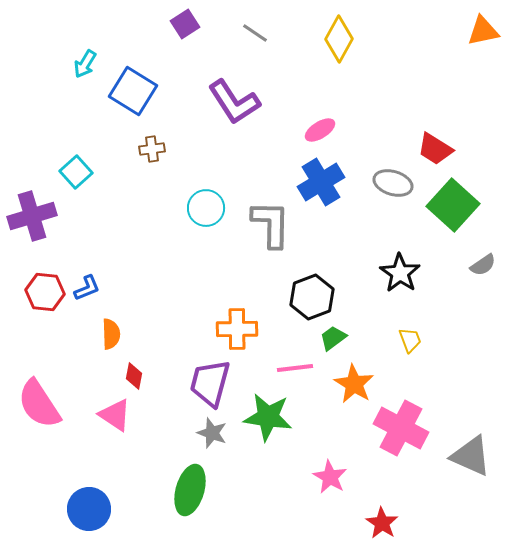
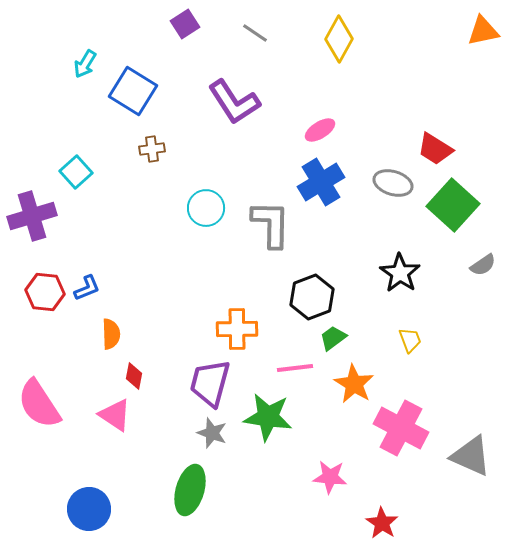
pink star: rotated 24 degrees counterclockwise
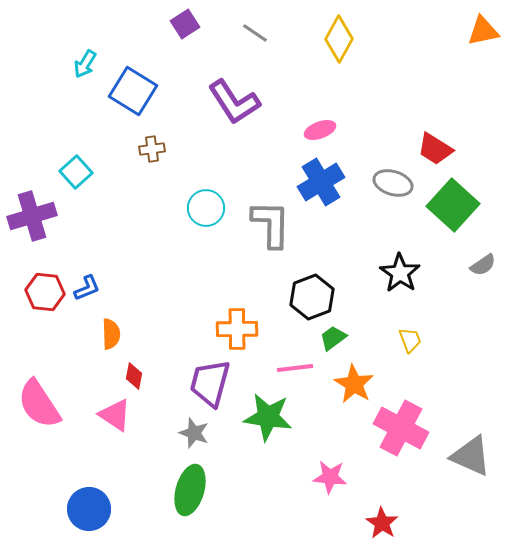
pink ellipse: rotated 12 degrees clockwise
gray star: moved 18 px left
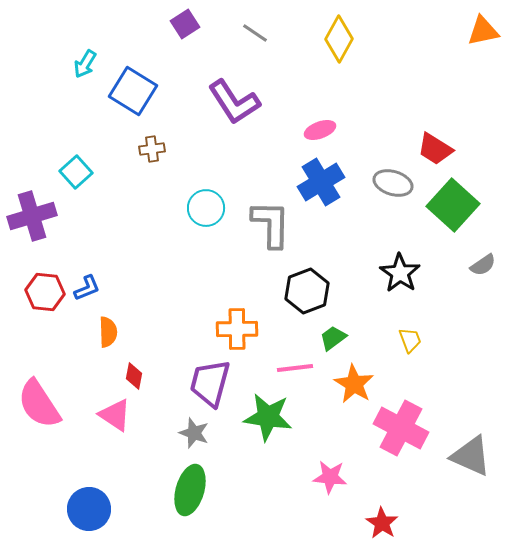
black hexagon: moved 5 px left, 6 px up
orange semicircle: moved 3 px left, 2 px up
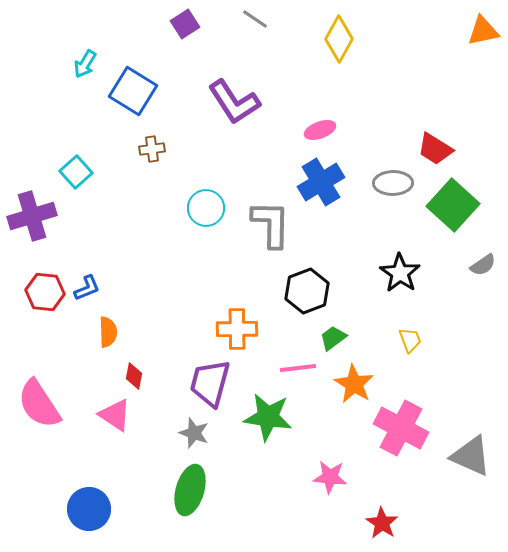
gray line: moved 14 px up
gray ellipse: rotated 18 degrees counterclockwise
pink line: moved 3 px right
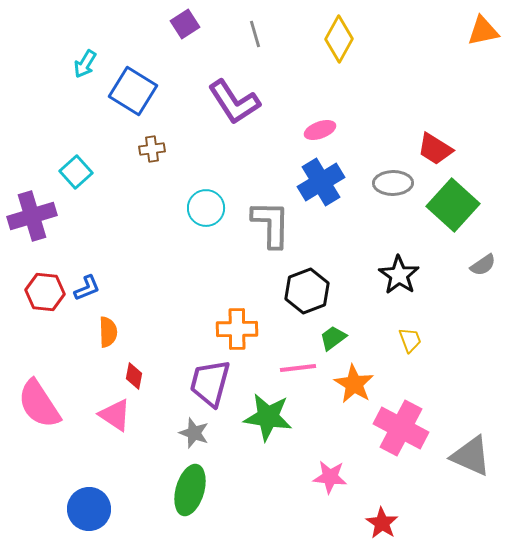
gray line: moved 15 px down; rotated 40 degrees clockwise
black star: moved 1 px left, 2 px down
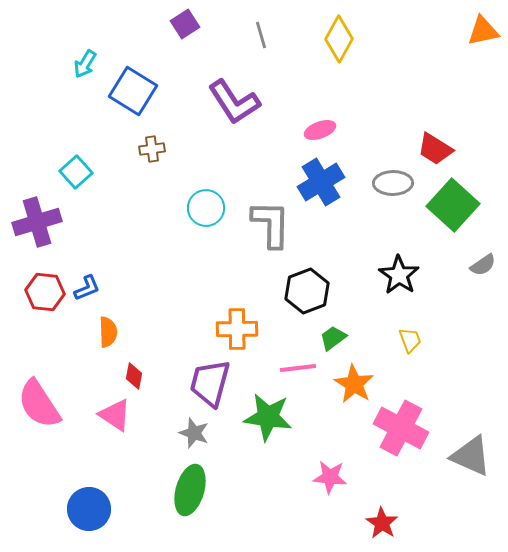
gray line: moved 6 px right, 1 px down
purple cross: moved 5 px right, 6 px down
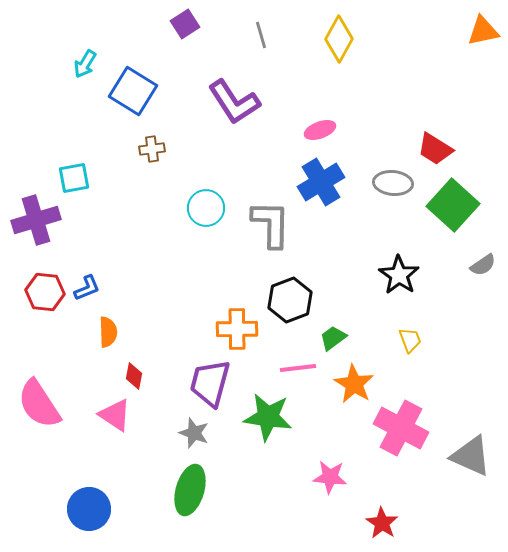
cyan square: moved 2 px left, 6 px down; rotated 32 degrees clockwise
gray ellipse: rotated 6 degrees clockwise
purple cross: moved 1 px left, 2 px up
black hexagon: moved 17 px left, 9 px down
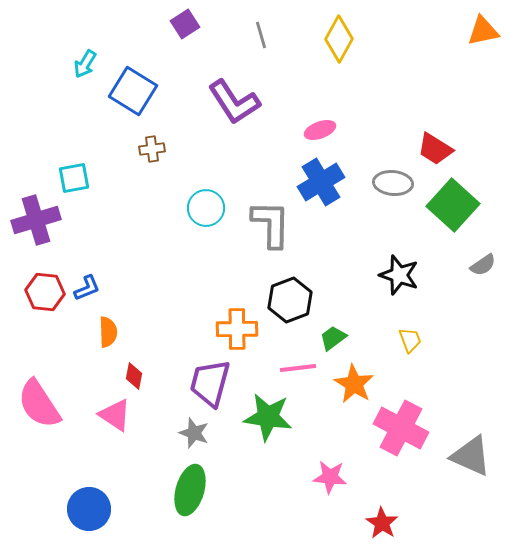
black star: rotated 15 degrees counterclockwise
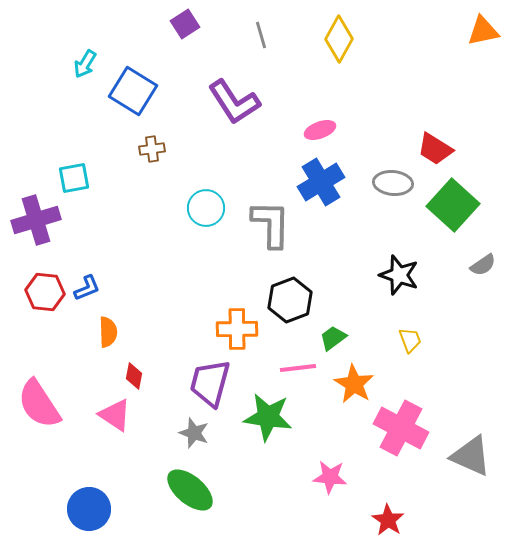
green ellipse: rotated 66 degrees counterclockwise
red star: moved 6 px right, 3 px up
